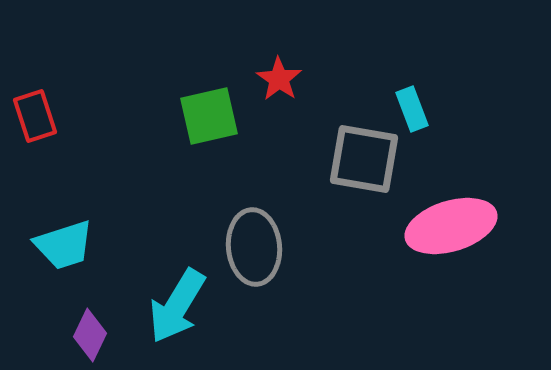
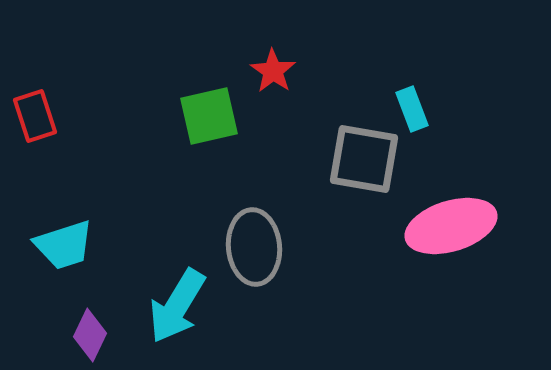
red star: moved 6 px left, 8 px up
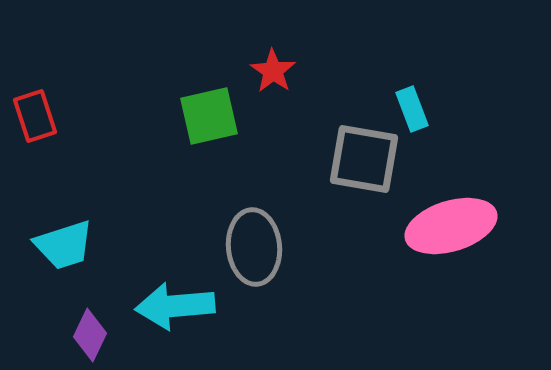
cyan arrow: moved 2 px left; rotated 54 degrees clockwise
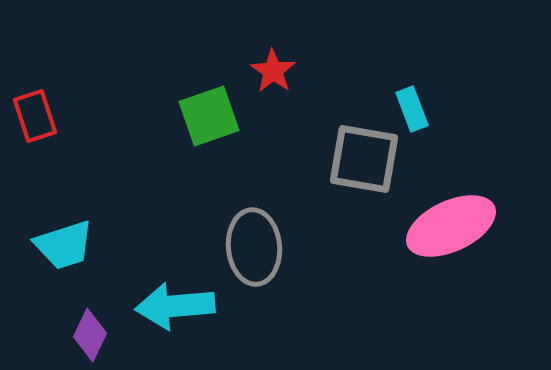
green square: rotated 6 degrees counterclockwise
pink ellipse: rotated 8 degrees counterclockwise
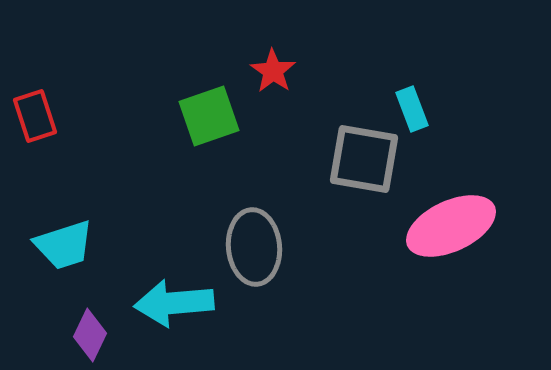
cyan arrow: moved 1 px left, 3 px up
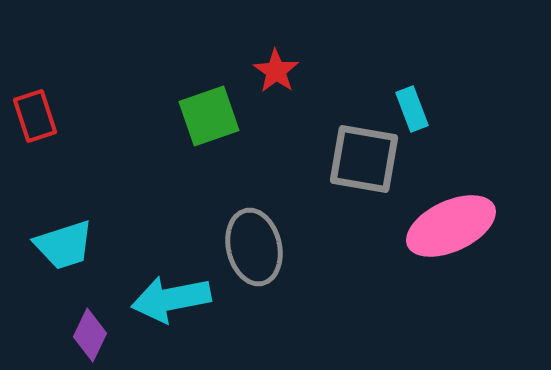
red star: moved 3 px right
gray ellipse: rotated 8 degrees counterclockwise
cyan arrow: moved 3 px left, 4 px up; rotated 6 degrees counterclockwise
